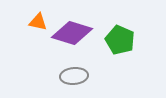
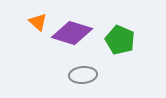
orange triangle: rotated 30 degrees clockwise
gray ellipse: moved 9 px right, 1 px up
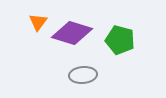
orange triangle: rotated 24 degrees clockwise
green pentagon: rotated 8 degrees counterclockwise
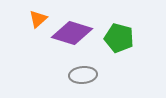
orange triangle: moved 3 px up; rotated 12 degrees clockwise
green pentagon: moved 1 px left, 2 px up
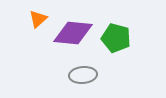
purple diamond: moved 1 px right; rotated 12 degrees counterclockwise
green pentagon: moved 3 px left
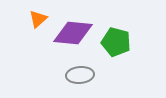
green pentagon: moved 4 px down
gray ellipse: moved 3 px left
